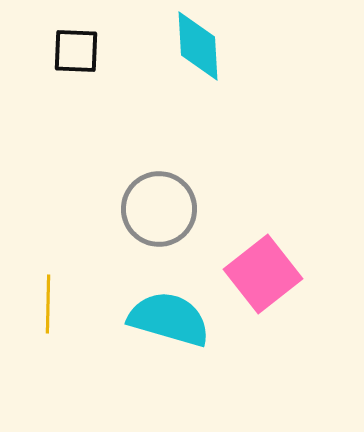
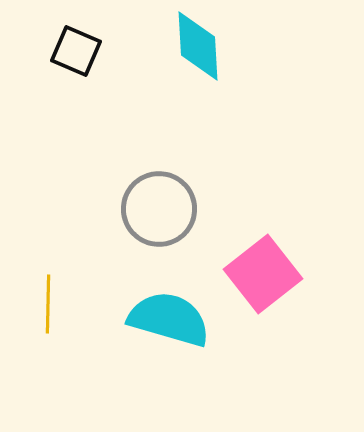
black square: rotated 21 degrees clockwise
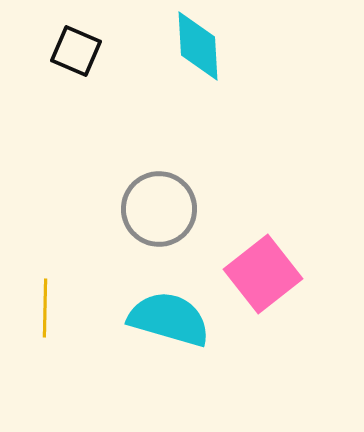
yellow line: moved 3 px left, 4 px down
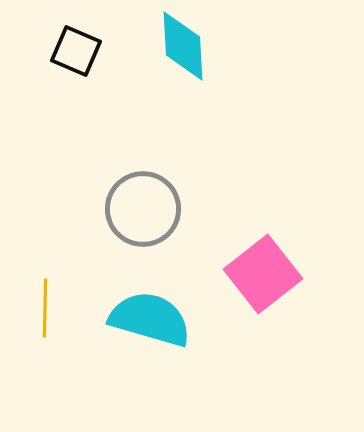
cyan diamond: moved 15 px left
gray circle: moved 16 px left
cyan semicircle: moved 19 px left
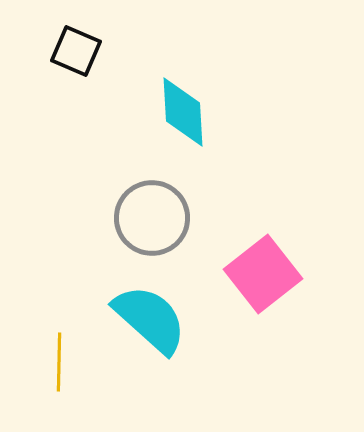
cyan diamond: moved 66 px down
gray circle: moved 9 px right, 9 px down
yellow line: moved 14 px right, 54 px down
cyan semicircle: rotated 26 degrees clockwise
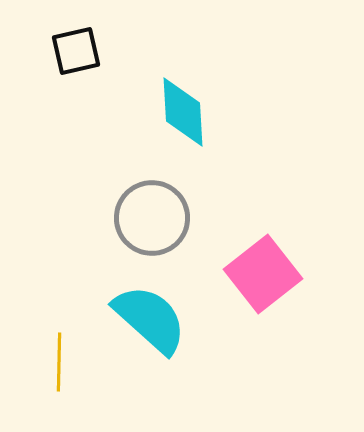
black square: rotated 36 degrees counterclockwise
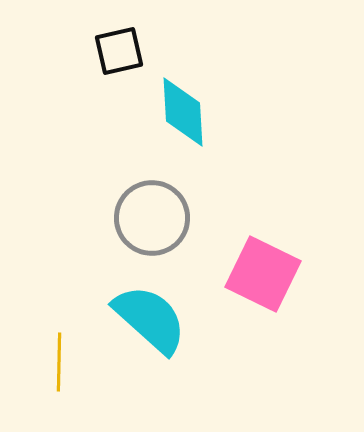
black square: moved 43 px right
pink square: rotated 26 degrees counterclockwise
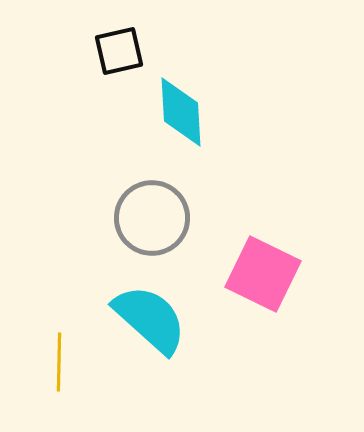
cyan diamond: moved 2 px left
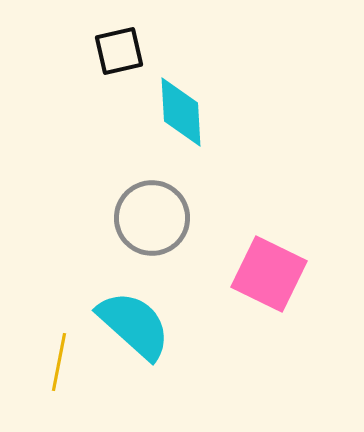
pink square: moved 6 px right
cyan semicircle: moved 16 px left, 6 px down
yellow line: rotated 10 degrees clockwise
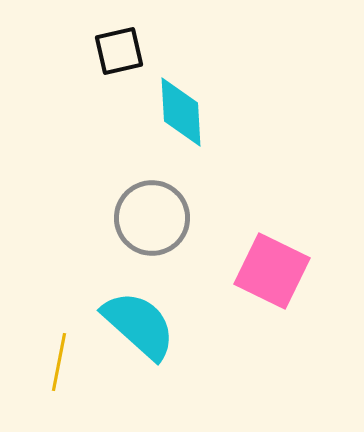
pink square: moved 3 px right, 3 px up
cyan semicircle: moved 5 px right
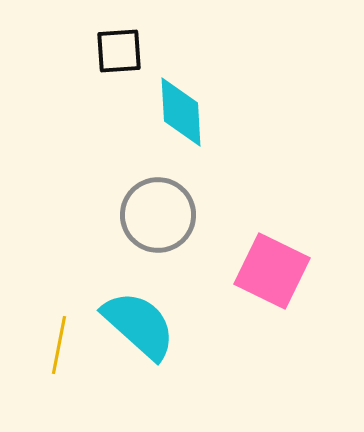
black square: rotated 9 degrees clockwise
gray circle: moved 6 px right, 3 px up
yellow line: moved 17 px up
